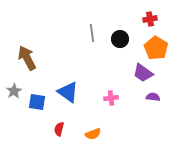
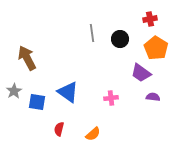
purple trapezoid: moved 2 px left
orange semicircle: rotated 21 degrees counterclockwise
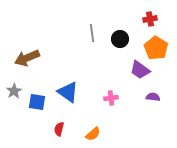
brown arrow: rotated 85 degrees counterclockwise
purple trapezoid: moved 1 px left, 3 px up
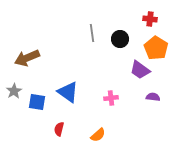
red cross: rotated 16 degrees clockwise
orange semicircle: moved 5 px right, 1 px down
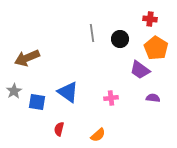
purple semicircle: moved 1 px down
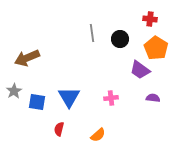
blue triangle: moved 1 px right, 5 px down; rotated 25 degrees clockwise
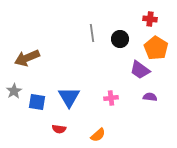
purple semicircle: moved 3 px left, 1 px up
red semicircle: rotated 96 degrees counterclockwise
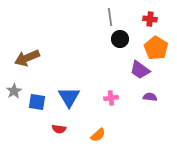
gray line: moved 18 px right, 16 px up
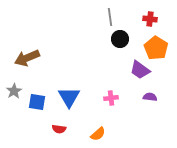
orange semicircle: moved 1 px up
